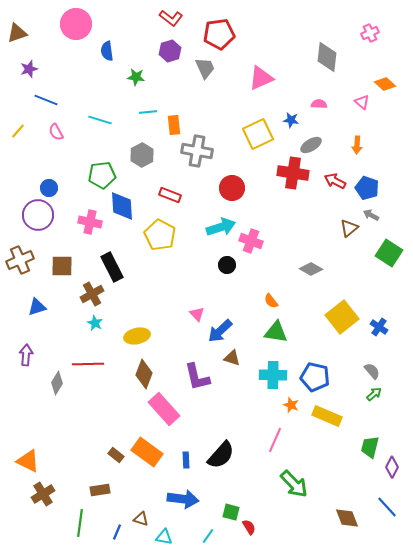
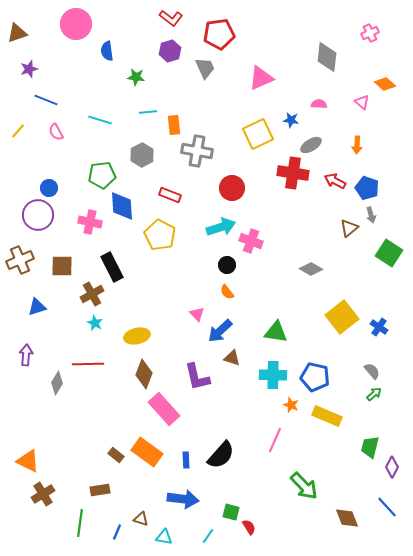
gray arrow at (371, 215): rotated 133 degrees counterclockwise
orange semicircle at (271, 301): moved 44 px left, 9 px up
green arrow at (294, 484): moved 10 px right, 2 px down
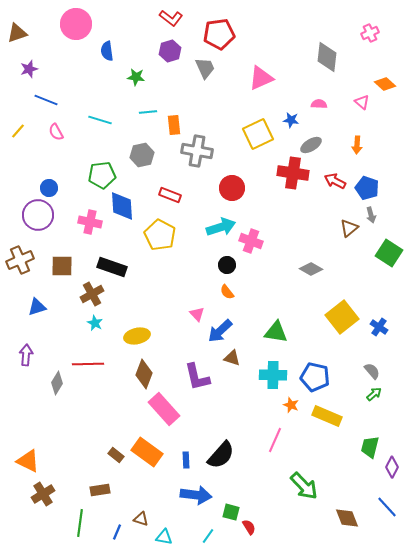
gray hexagon at (142, 155): rotated 15 degrees clockwise
black rectangle at (112, 267): rotated 44 degrees counterclockwise
blue arrow at (183, 499): moved 13 px right, 4 px up
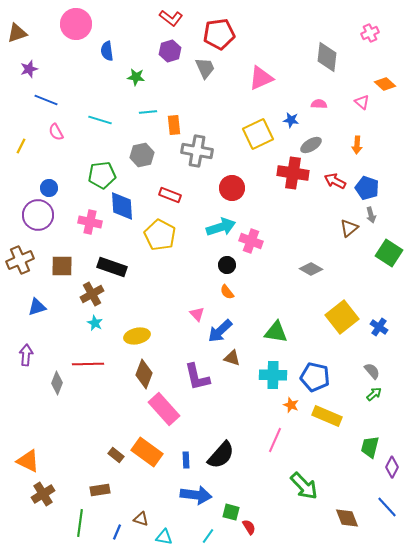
yellow line at (18, 131): moved 3 px right, 15 px down; rotated 14 degrees counterclockwise
gray diamond at (57, 383): rotated 10 degrees counterclockwise
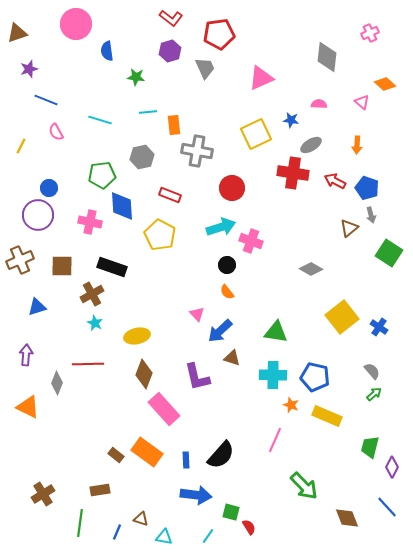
yellow square at (258, 134): moved 2 px left
gray hexagon at (142, 155): moved 2 px down
orange triangle at (28, 461): moved 54 px up
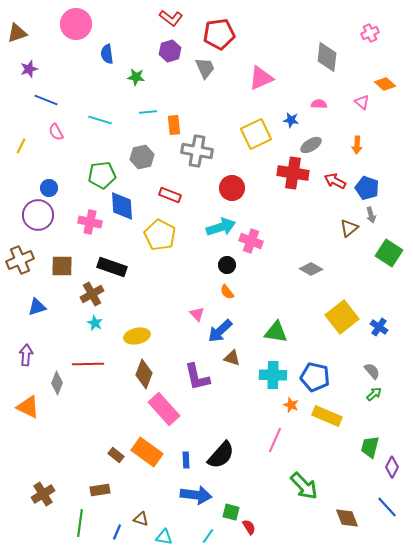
blue semicircle at (107, 51): moved 3 px down
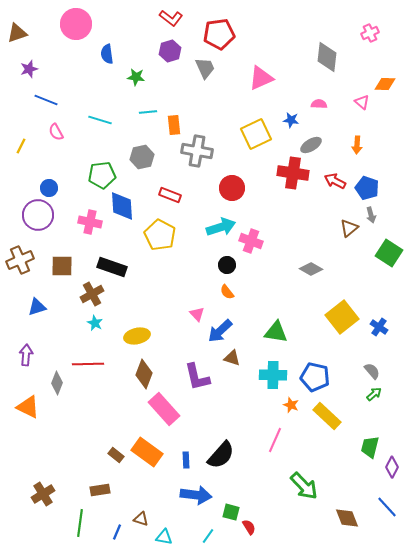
orange diamond at (385, 84): rotated 40 degrees counterclockwise
yellow rectangle at (327, 416): rotated 20 degrees clockwise
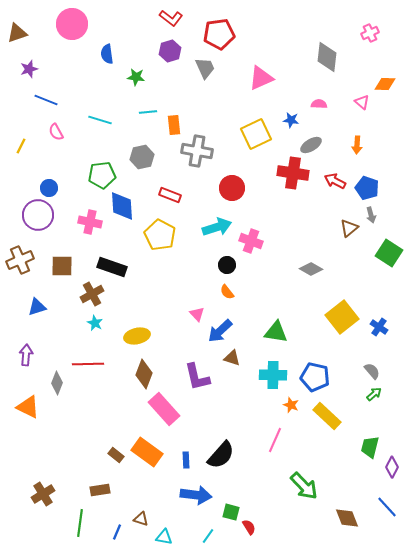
pink circle at (76, 24): moved 4 px left
cyan arrow at (221, 227): moved 4 px left
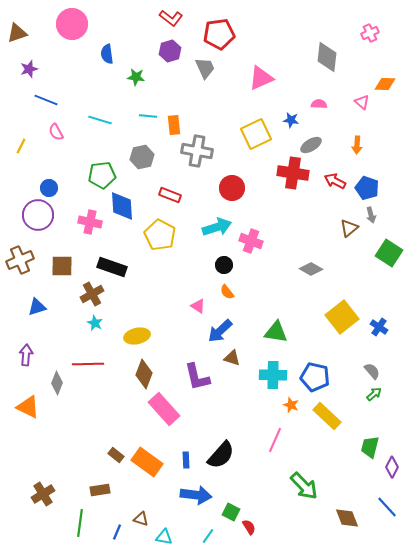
cyan line at (148, 112): moved 4 px down; rotated 12 degrees clockwise
black circle at (227, 265): moved 3 px left
pink triangle at (197, 314): moved 1 px right, 8 px up; rotated 14 degrees counterclockwise
orange rectangle at (147, 452): moved 10 px down
green square at (231, 512): rotated 12 degrees clockwise
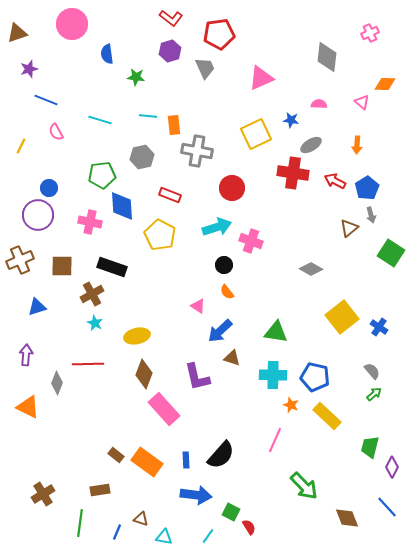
blue pentagon at (367, 188): rotated 20 degrees clockwise
green square at (389, 253): moved 2 px right
